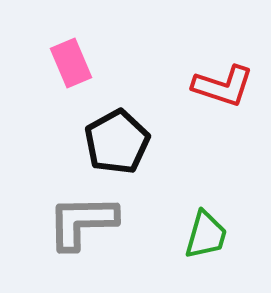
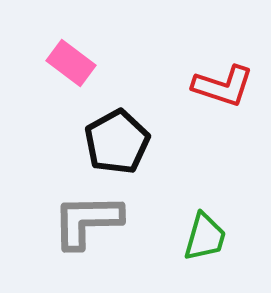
pink rectangle: rotated 30 degrees counterclockwise
gray L-shape: moved 5 px right, 1 px up
green trapezoid: moved 1 px left, 2 px down
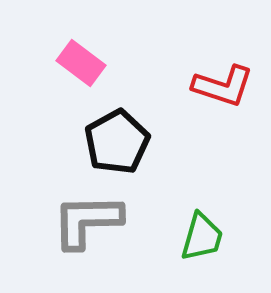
pink rectangle: moved 10 px right
green trapezoid: moved 3 px left
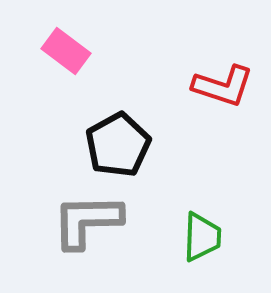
pink rectangle: moved 15 px left, 12 px up
black pentagon: moved 1 px right, 3 px down
green trapezoid: rotated 14 degrees counterclockwise
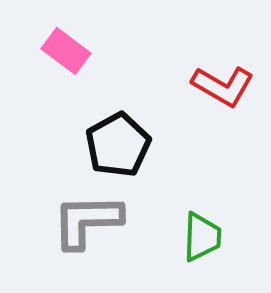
red L-shape: rotated 12 degrees clockwise
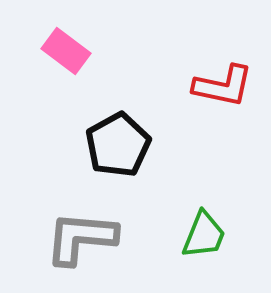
red L-shape: rotated 18 degrees counterclockwise
gray L-shape: moved 6 px left, 17 px down; rotated 6 degrees clockwise
green trapezoid: moved 2 px right, 2 px up; rotated 20 degrees clockwise
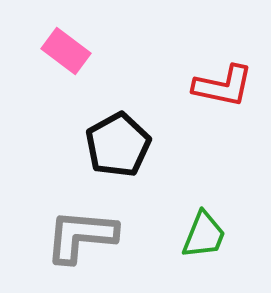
gray L-shape: moved 2 px up
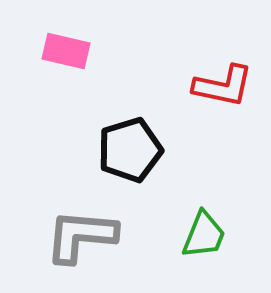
pink rectangle: rotated 24 degrees counterclockwise
black pentagon: moved 12 px right, 5 px down; rotated 12 degrees clockwise
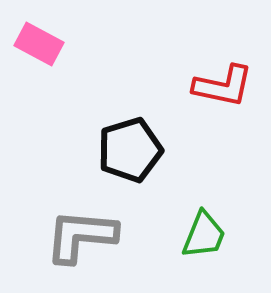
pink rectangle: moved 27 px left, 7 px up; rotated 15 degrees clockwise
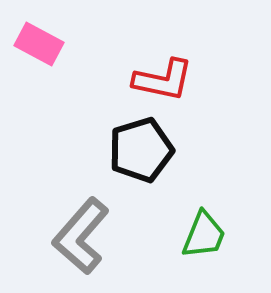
red L-shape: moved 60 px left, 6 px up
black pentagon: moved 11 px right
gray L-shape: rotated 54 degrees counterclockwise
